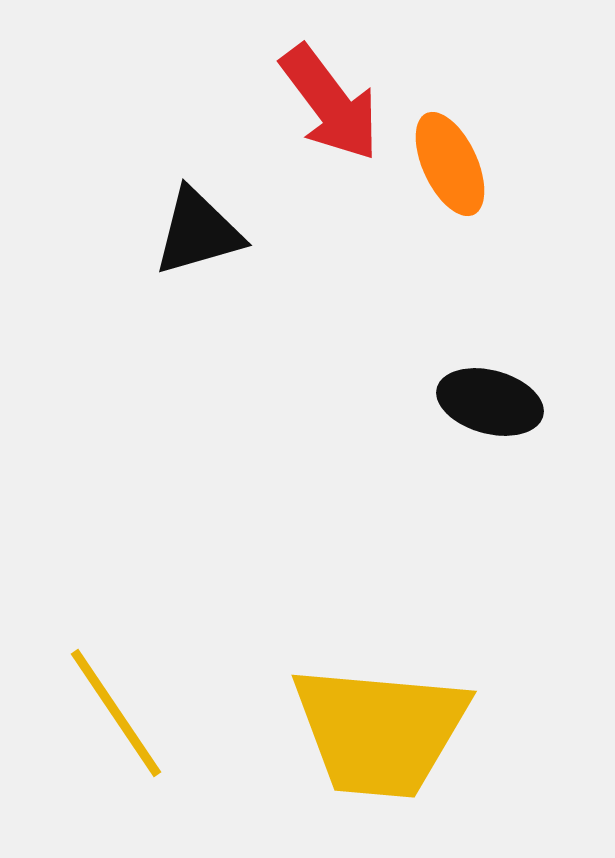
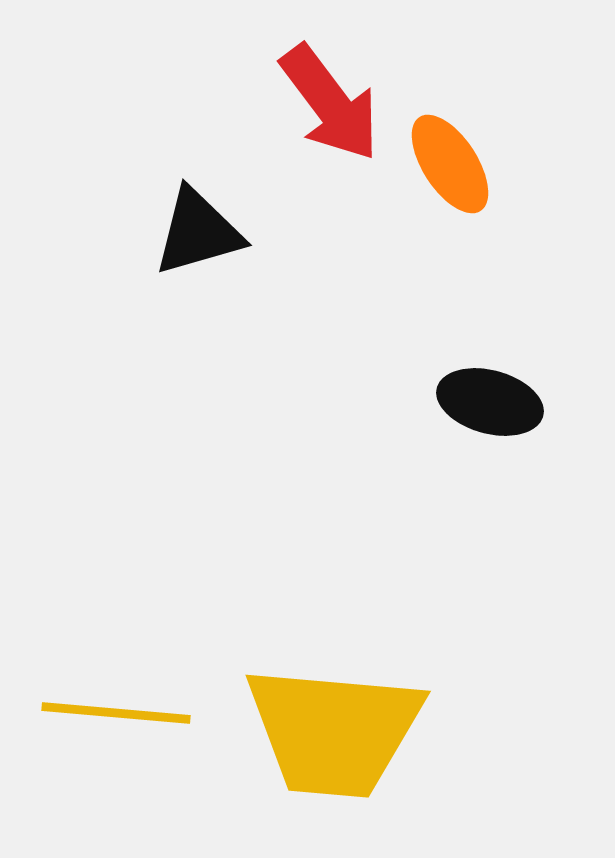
orange ellipse: rotated 8 degrees counterclockwise
yellow line: rotated 51 degrees counterclockwise
yellow trapezoid: moved 46 px left
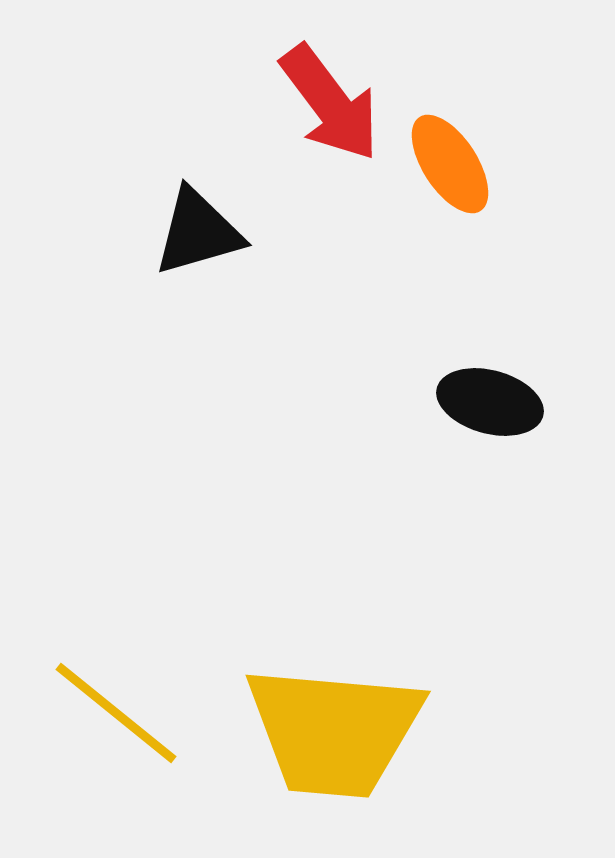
yellow line: rotated 34 degrees clockwise
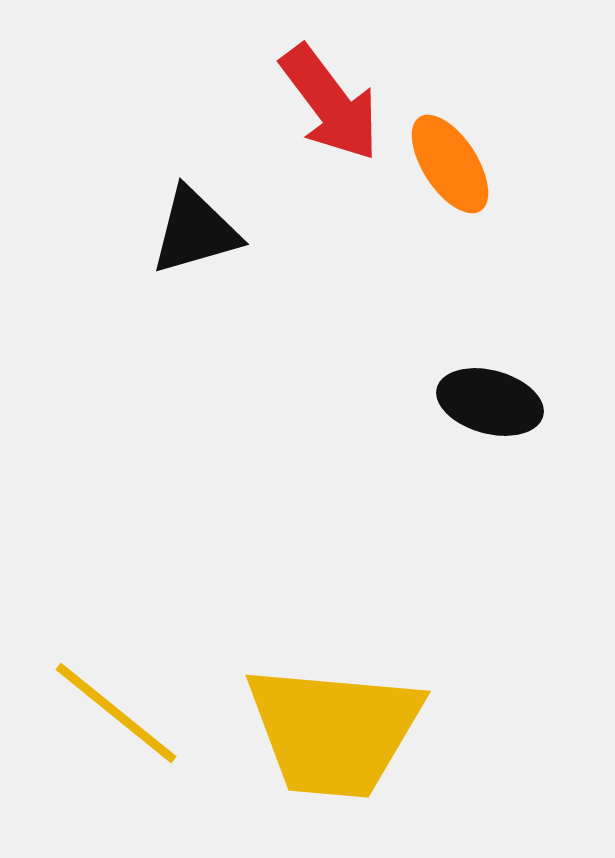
black triangle: moved 3 px left, 1 px up
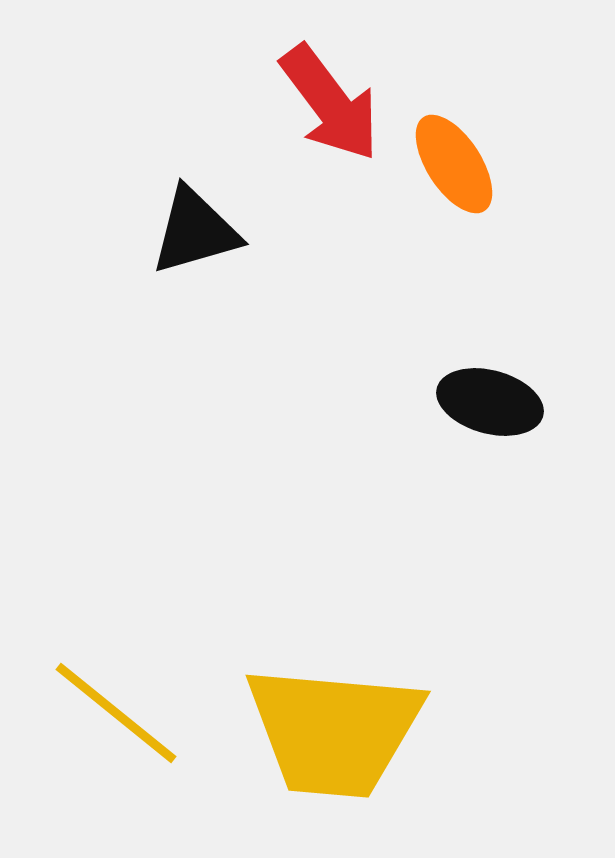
orange ellipse: moved 4 px right
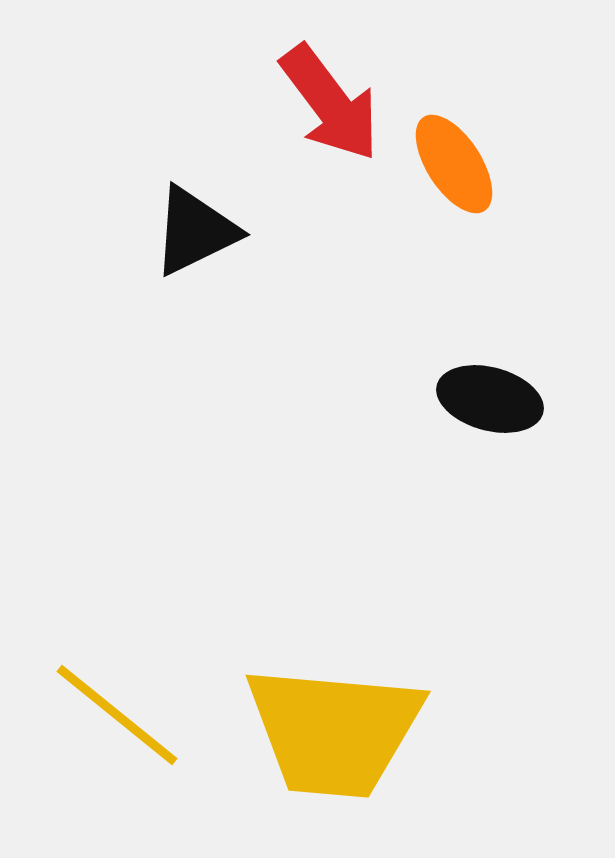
black triangle: rotated 10 degrees counterclockwise
black ellipse: moved 3 px up
yellow line: moved 1 px right, 2 px down
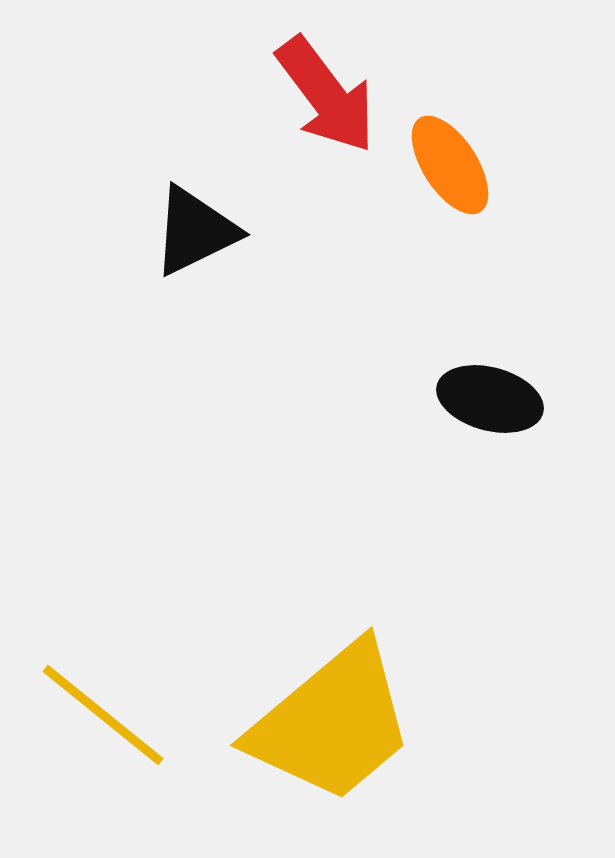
red arrow: moved 4 px left, 8 px up
orange ellipse: moved 4 px left, 1 px down
yellow line: moved 14 px left
yellow trapezoid: moved 2 px left, 8 px up; rotated 45 degrees counterclockwise
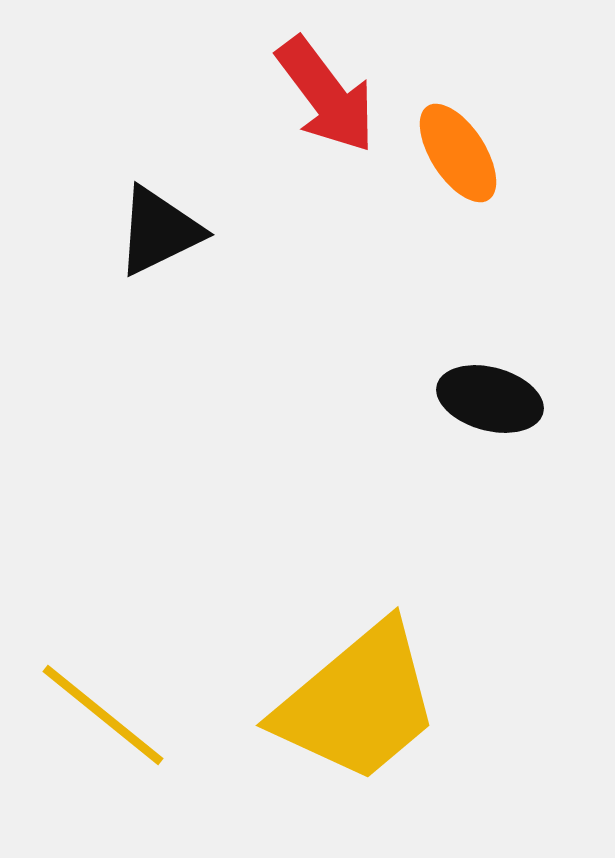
orange ellipse: moved 8 px right, 12 px up
black triangle: moved 36 px left
yellow trapezoid: moved 26 px right, 20 px up
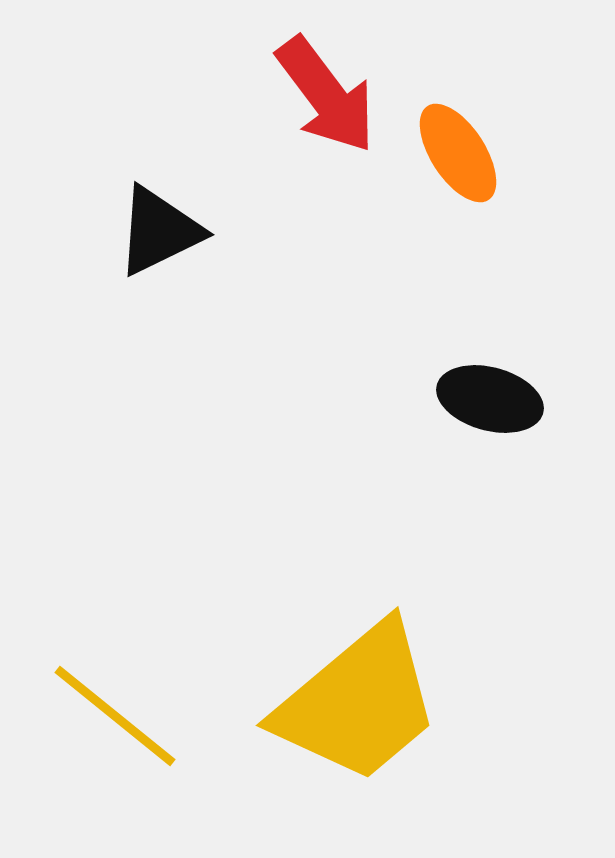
yellow line: moved 12 px right, 1 px down
